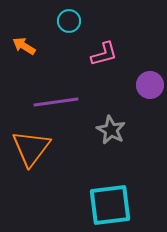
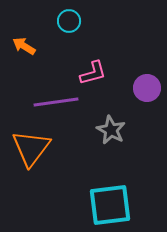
pink L-shape: moved 11 px left, 19 px down
purple circle: moved 3 px left, 3 px down
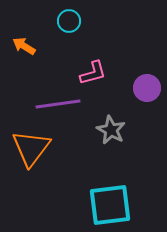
purple line: moved 2 px right, 2 px down
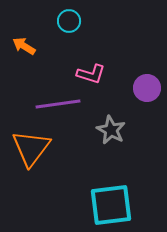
pink L-shape: moved 2 px left, 1 px down; rotated 32 degrees clockwise
cyan square: moved 1 px right
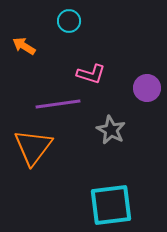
orange triangle: moved 2 px right, 1 px up
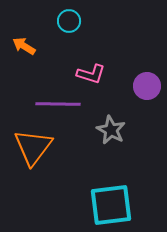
purple circle: moved 2 px up
purple line: rotated 9 degrees clockwise
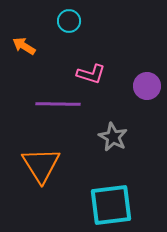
gray star: moved 2 px right, 7 px down
orange triangle: moved 8 px right, 18 px down; rotated 9 degrees counterclockwise
